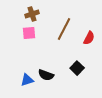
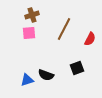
brown cross: moved 1 px down
red semicircle: moved 1 px right, 1 px down
black square: rotated 24 degrees clockwise
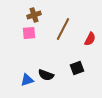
brown cross: moved 2 px right
brown line: moved 1 px left
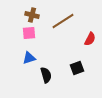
brown cross: moved 2 px left; rotated 32 degrees clockwise
brown line: moved 8 px up; rotated 30 degrees clockwise
black semicircle: rotated 126 degrees counterclockwise
blue triangle: moved 2 px right, 22 px up
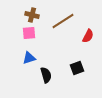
red semicircle: moved 2 px left, 3 px up
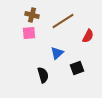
blue triangle: moved 28 px right, 5 px up; rotated 24 degrees counterclockwise
black semicircle: moved 3 px left
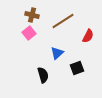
pink square: rotated 32 degrees counterclockwise
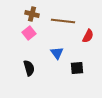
brown cross: moved 1 px up
brown line: rotated 40 degrees clockwise
blue triangle: rotated 24 degrees counterclockwise
black square: rotated 16 degrees clockwise
black semicircle: moved 14 px left, 7 px up
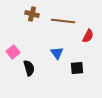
pink square: moved 16 px left, 19 px down
